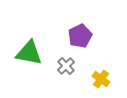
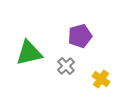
purple pentagon: rotated 10 degrees clockwise
green triangle: rotated 24 degrees counterclockwise
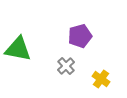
green triangle: moved 11 px left, 4 px up; rotated 24 degrees clockwise
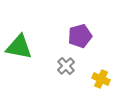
green triangle: moved 1 px right, 2 px up
yellow cross: rotated 12 degrees counterclockwise
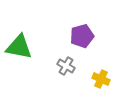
purple pentagon: moved 2 px right
gray cross: rotated 18 degrees counterclockwise
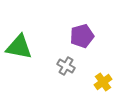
yellow cross: moved 2 px right, 3 px down; rotated 30 degrees clockwise
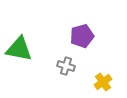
green triangle: moved 2 px down
gray cross: rotated 12 degrees counterclockwise
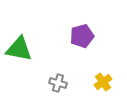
gray cross: moved 8 px left, 17 px down
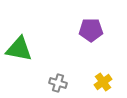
purple pentagon: moved 9 px right, 6 px up; rotated 15 degrees clockwise
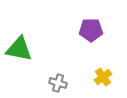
yellow cross: moved 5 px up
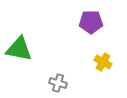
purple pentagon: moved 8 px up
yellow cross: moved 15 px up; rotated 24 degrees counterclockwise
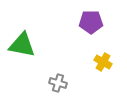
green triangle: moved 3 px right, 4 px up
